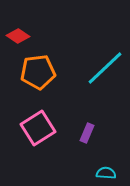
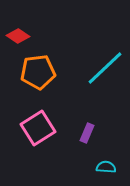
cyan semicircle: moved 6 px up
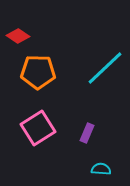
orange pentagon: rotated 8 degrees clockwise
cyan semicircle: moved 5 px left, 2 px down
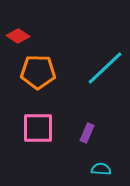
pink square: rotated 32 degrees clockwise
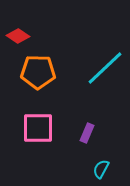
cyan semicircle: rotated 66 degrees counterclockwise
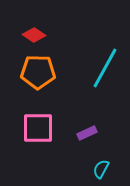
red diamond: moved 16 px right, 1 px up
cyan line: rotated 18 degrees counterclockwise
purple rectangle: rotated 42 degrees clockwise
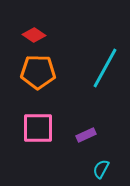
purple rectangle: moved 1 px left, 2 px down
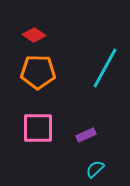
cyan semicircle: moved 6 px left; rotated 18 degrees clockwise
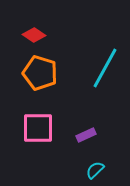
orange pentagon: moved 2 px right, 1 px down; rotated 16 degrees clockwise
cyan semicircle: moved 1 px down
